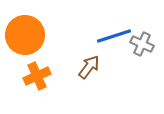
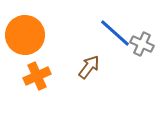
blue line: moved 1 px right, 3 px up; rotated 60 degrees clockwise
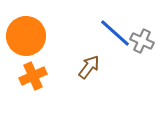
orange circle: moved 1 px right, 1 px down
gray cross: moved 3 px up
orange cross: moved 4 px left
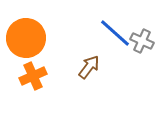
orange circle: moved 2 px down
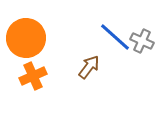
blue line: moved 4 px down
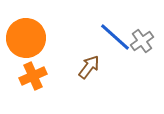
gray cross: rotated 30 degrees clockwise
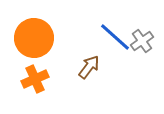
orange circle: moved 8 px right
orange cross: moved 2 px right, 3 px down
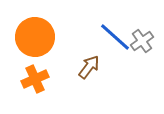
orange circle: moved 1 px right, 1 px up
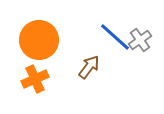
orange circle: moved 4 px right, 3 px down
gray cross: moved 2 px left, 1 px up
